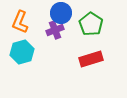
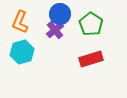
blue circle: moved 1 px left, 1 px down
purple cross: rotated 18 degrees counterclockwise
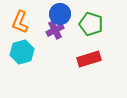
green pentagon: rotated 15 degrees counterclockwise
purple cross: rotated 12 degrees clockwise
red rectangle: moved 2 px left
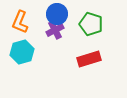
blue circle: moved 3 px left
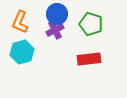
red rectangle: rotated 10 degrees clockwise
